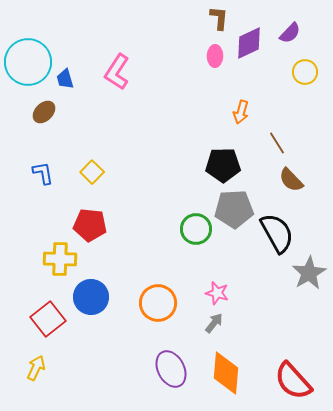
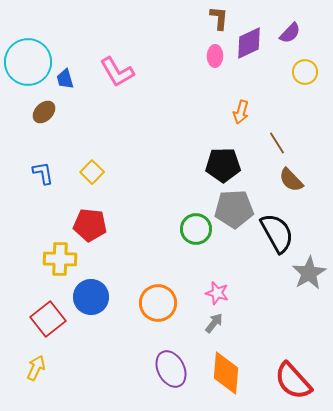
pink L-shape: rotated 63 degrees counterclockwise
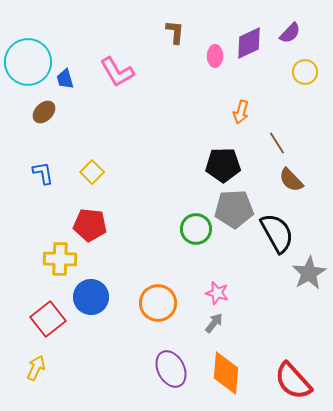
brown L-shape: moved 44 px left, 14 px down
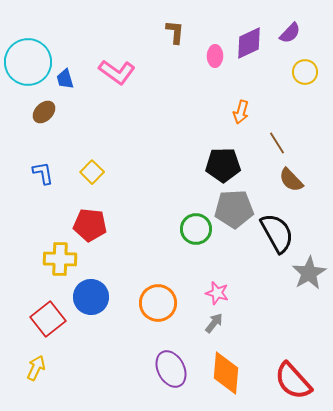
pink L-shape: rotated 24 degrees counterclockwise
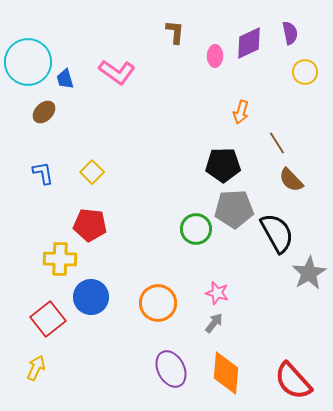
purple semicircle: rotated 55 degrees counterclockwise
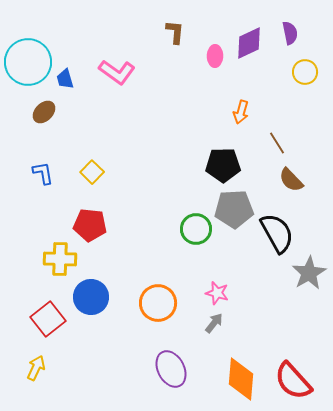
orange diamond: moved 15 px right, 6 px down
